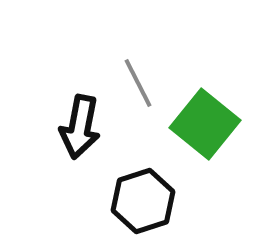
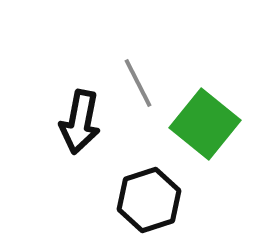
black arrow: moved 5 px up
black hexagon: moved 6 px right, 1 px up
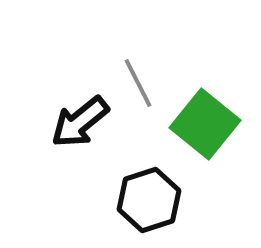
black arrow: rotated 40 degrees clockwise
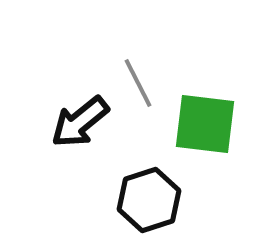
green square: rotated 32 degrees counterclockwise
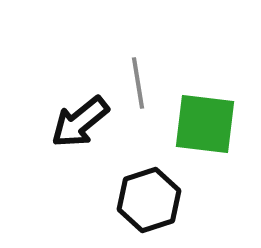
gray line: rotated 18 degrees clockwise
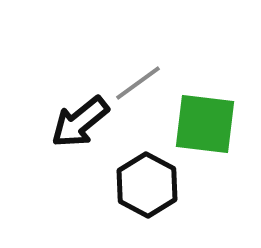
gray line: rotated 63 degrees clockwise
black hexagon: moved 2 px left, 15 px up; rotated 14 degrees counterclockwise
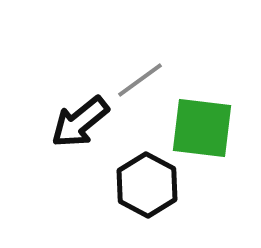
gray line: moved 2 px right, 3 px up
green square: moved 3 px left, 4 px down
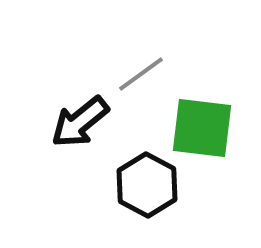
gray line: moved 1 px right, 6 px up
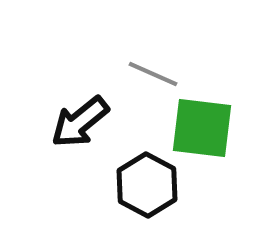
gray line: moved 12 px right; rotated 60 degrees clockwise
